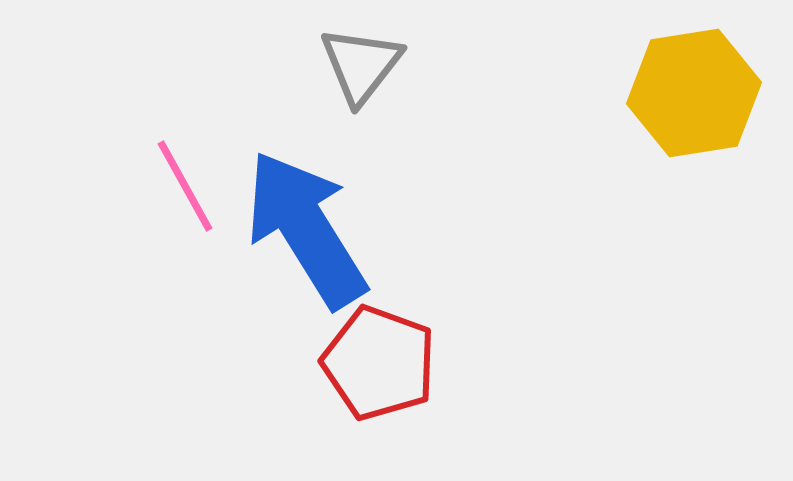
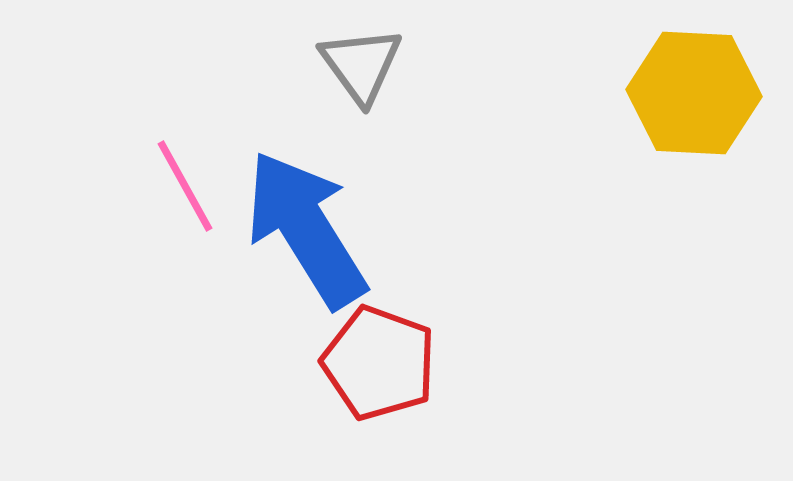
gray triangle: rotated 14 degrees counterclockwise
yellow hexagon: rotated 12 degrees clockwise
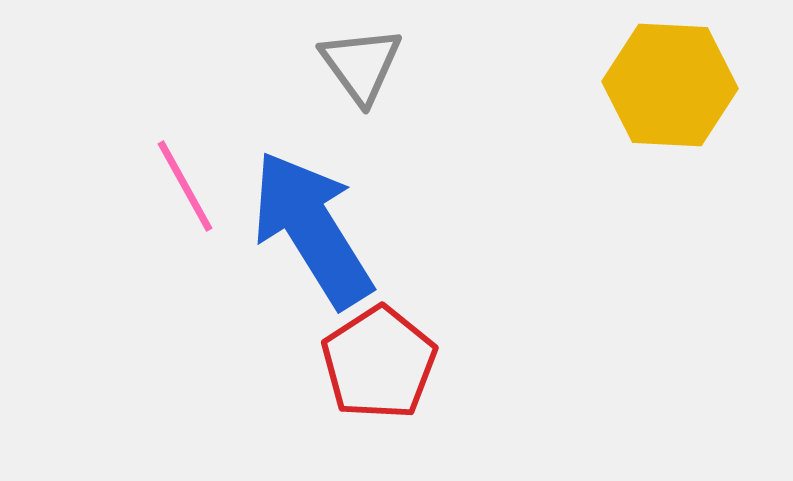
yellow hexagon: moved 24 px left, 8 px up
blue arrow: moved 6 px right
red pentagon: rotated 19 degrees clockwise
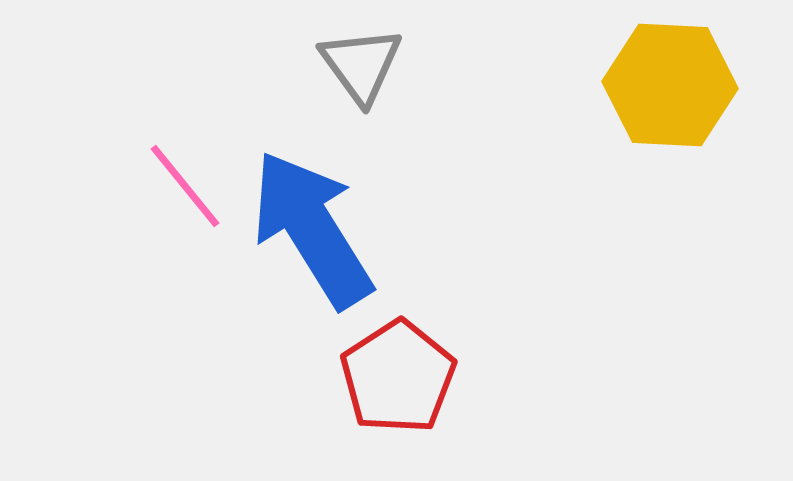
pink line: rotated 10 degrees counterclockwise
red pentagon: moved 19 px right, 14 px down
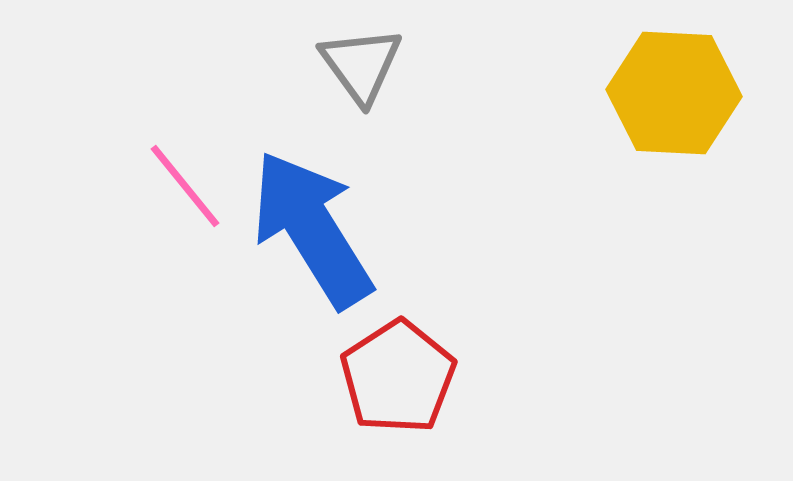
yellow hexagon: moved 4 px right, 8 px down
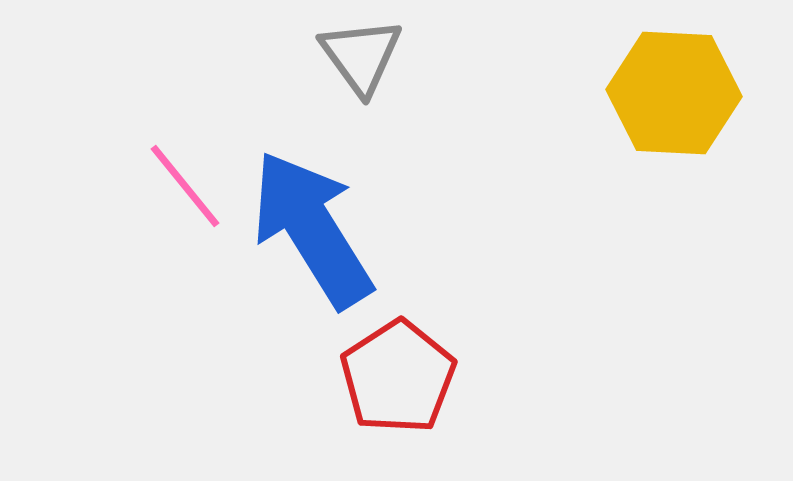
gray triangle: moved 9 px up
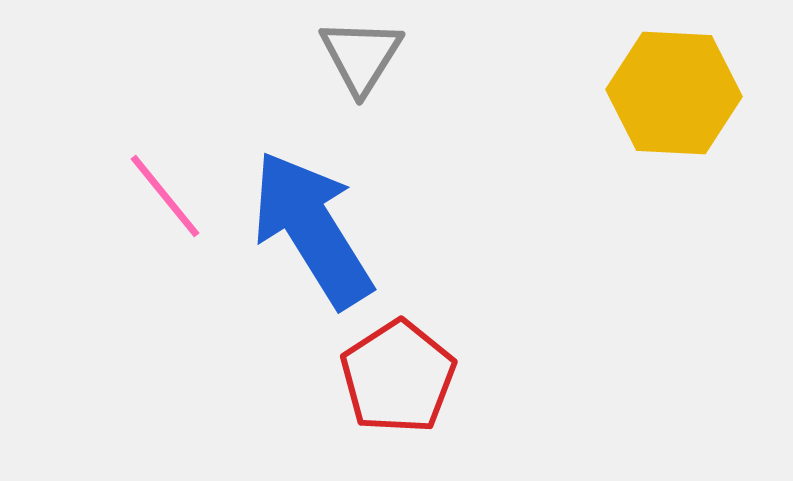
gray triangle: rotated 8 degrees clockwise
pink line: moved 20 px left, 10 px down
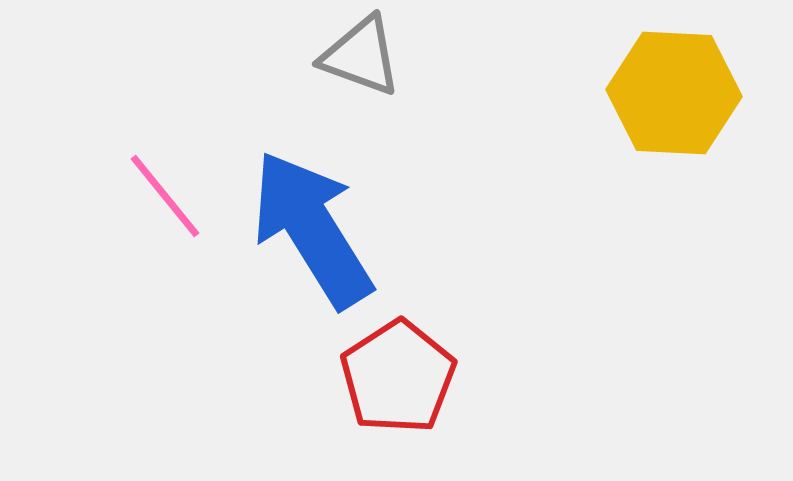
gray triangle: rotated 42 degrees counterclockwise
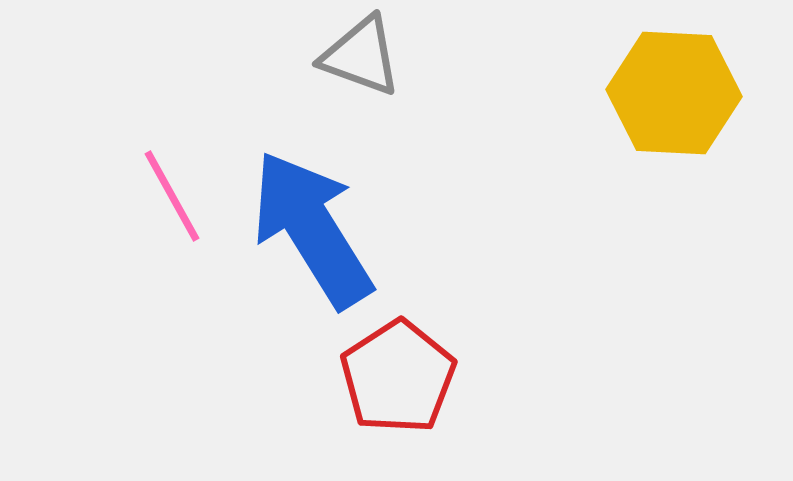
pink line: moved 7 px right; rotated 10 degrees clockwise
